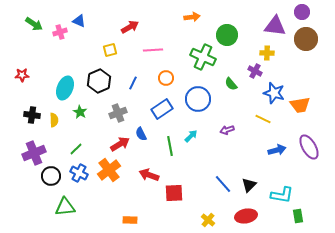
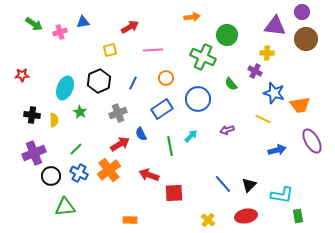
blue triangle at (79, 21): moved 4 px right, 1 px down; rotated 32 degrees counterclockwise
purple ellipse at (309, 147): moved 3 px right, 6 px up
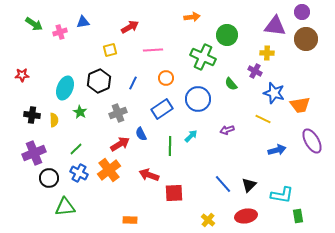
green line at (170, 146): rotated 12 degrees clockwise
black circle at (51, 176): moved 2 px left, 2 px down
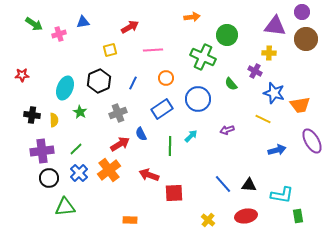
pink cross at (60, 32): moved 1 px left, 2 px down
yellow cross at (267, 53): moved 2 px right
purple cross at (34, 153): moved 8 px right, 2 px up; rotated 15 degrees clockwise
blue cross at (79, 173): rotated 18 degrees clockwise
black triangle at (249, 185): rotated 49 degrees clockwise
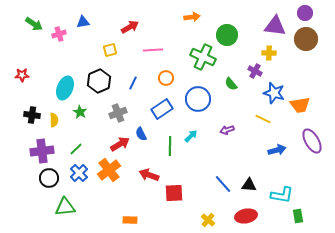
purple circle at (302, 12): moved 3 px right, 1 px down
